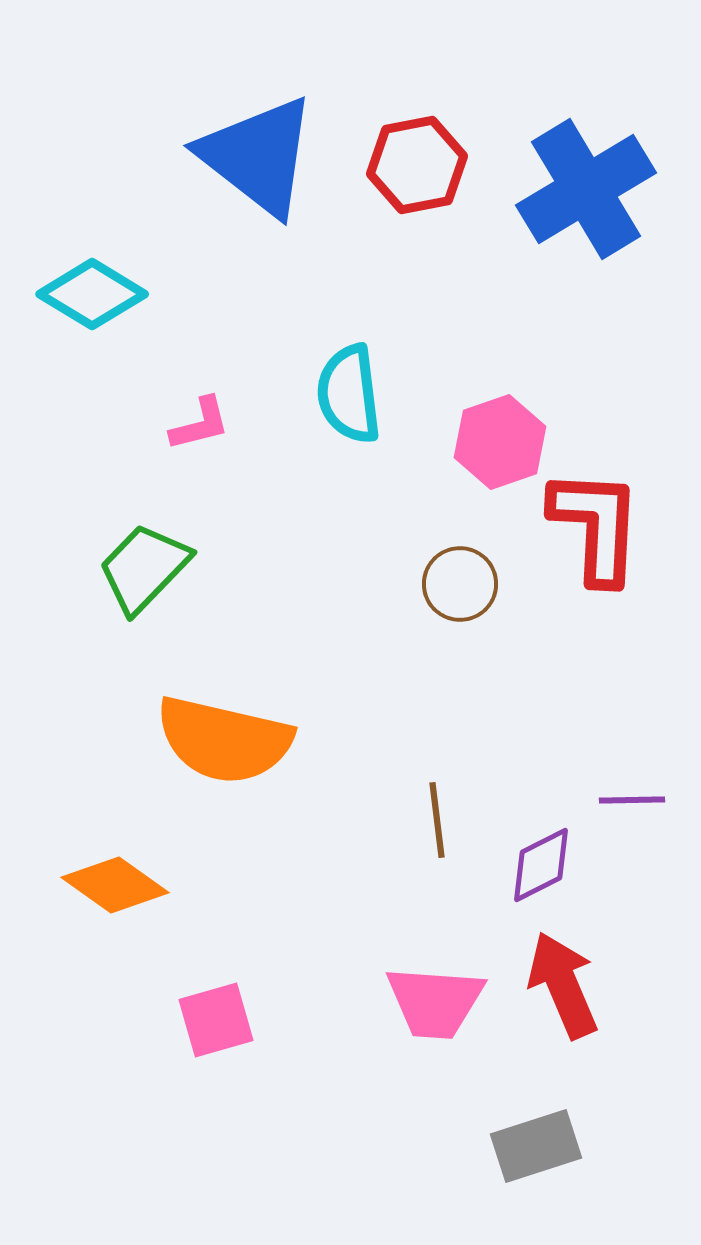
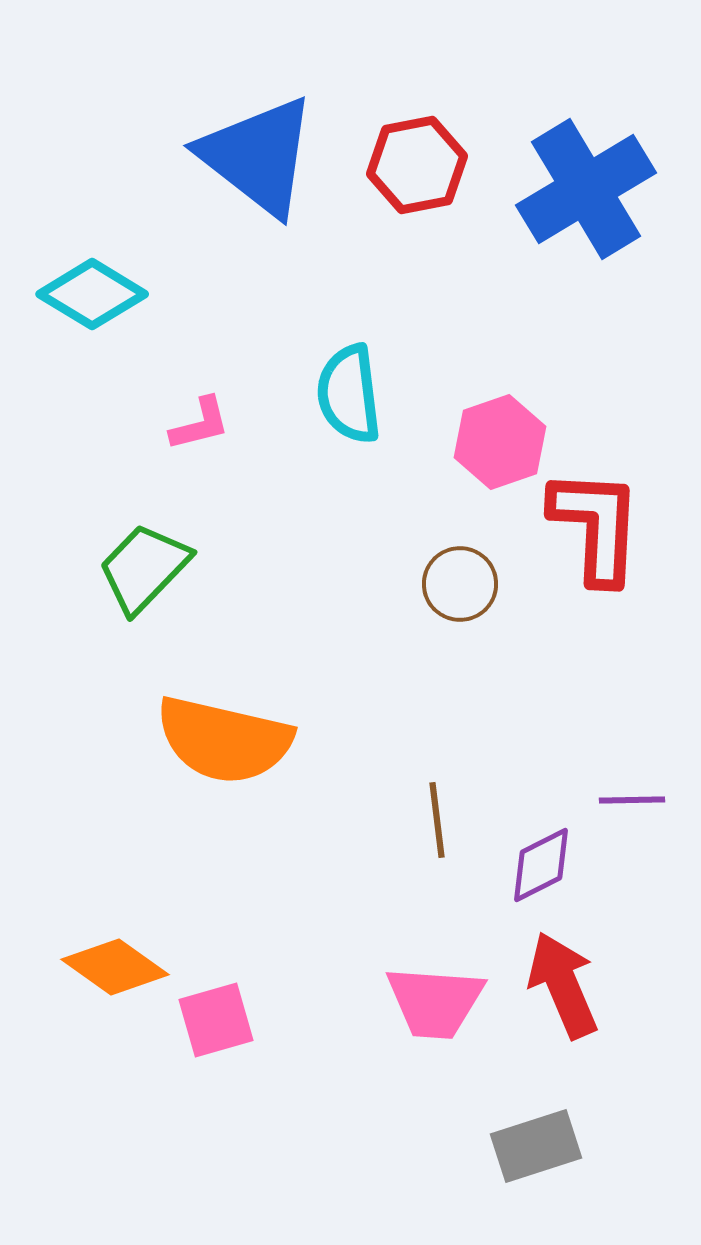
orange diamond: moved 82 px down
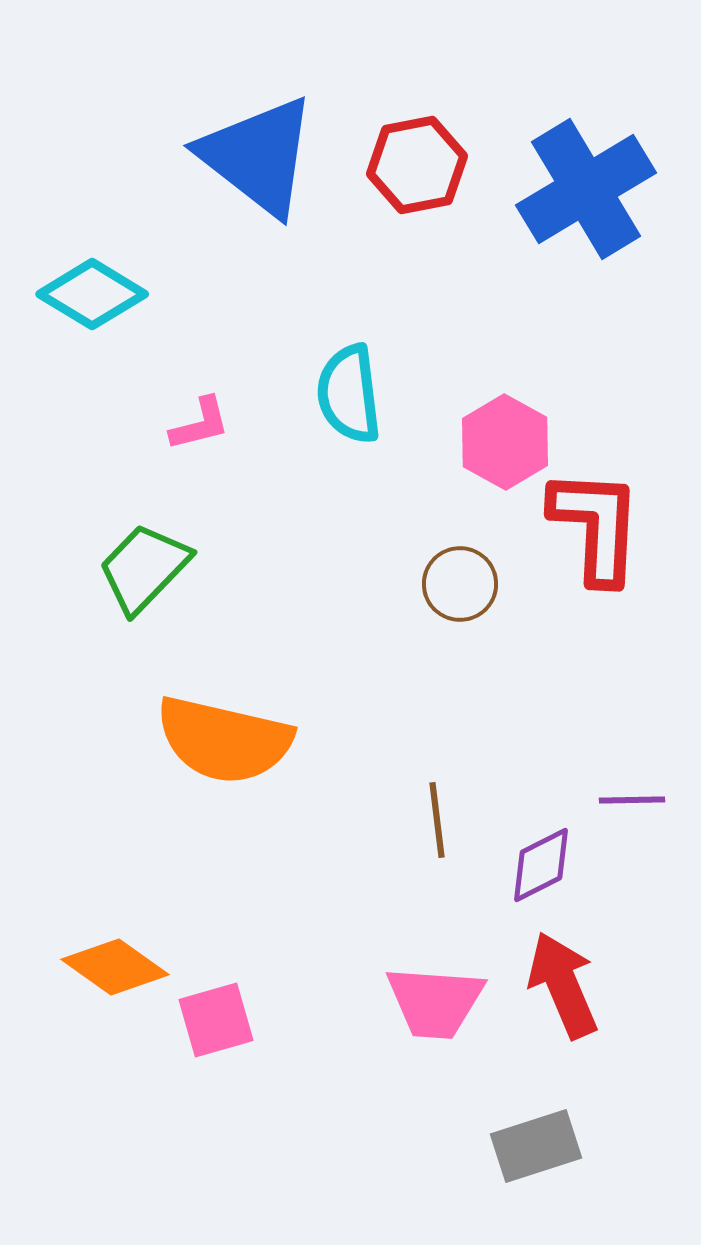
pink hexagon: moved 5 px right; rotated 12 degrees counterclockwise
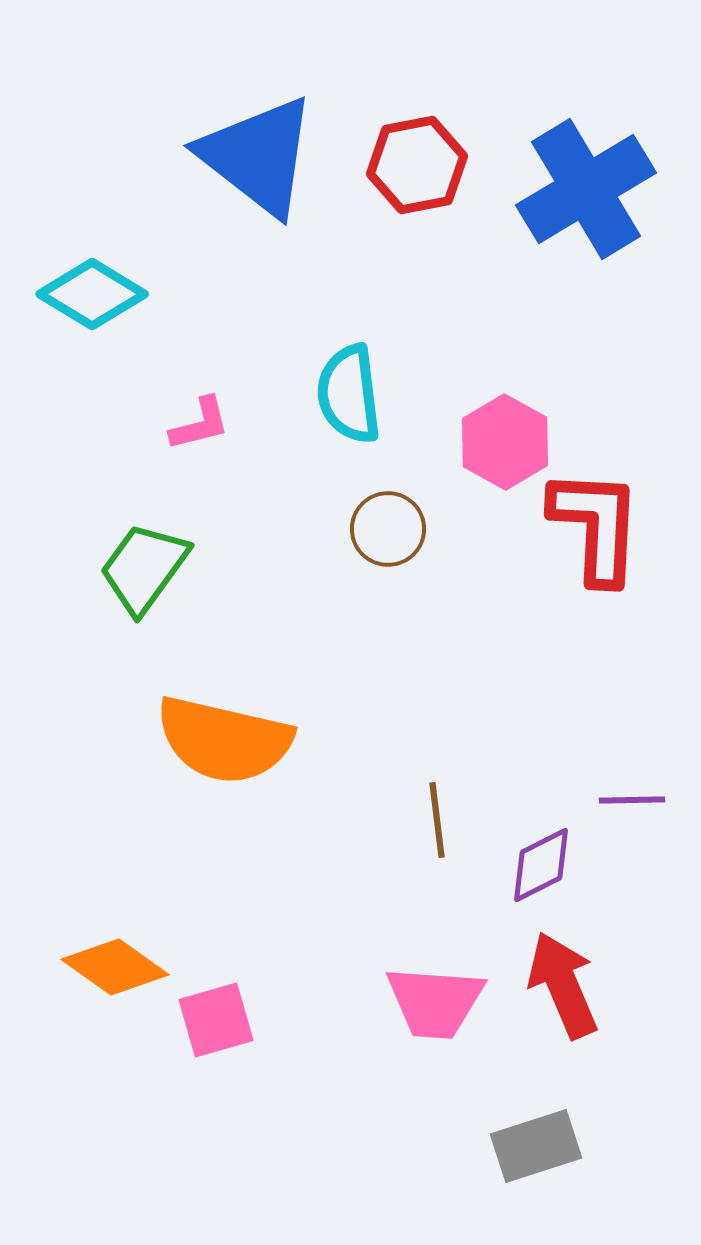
green trapezoid: rotated 8 degrees counterclockwise
brown circle: moved 72 px left, 55 px up
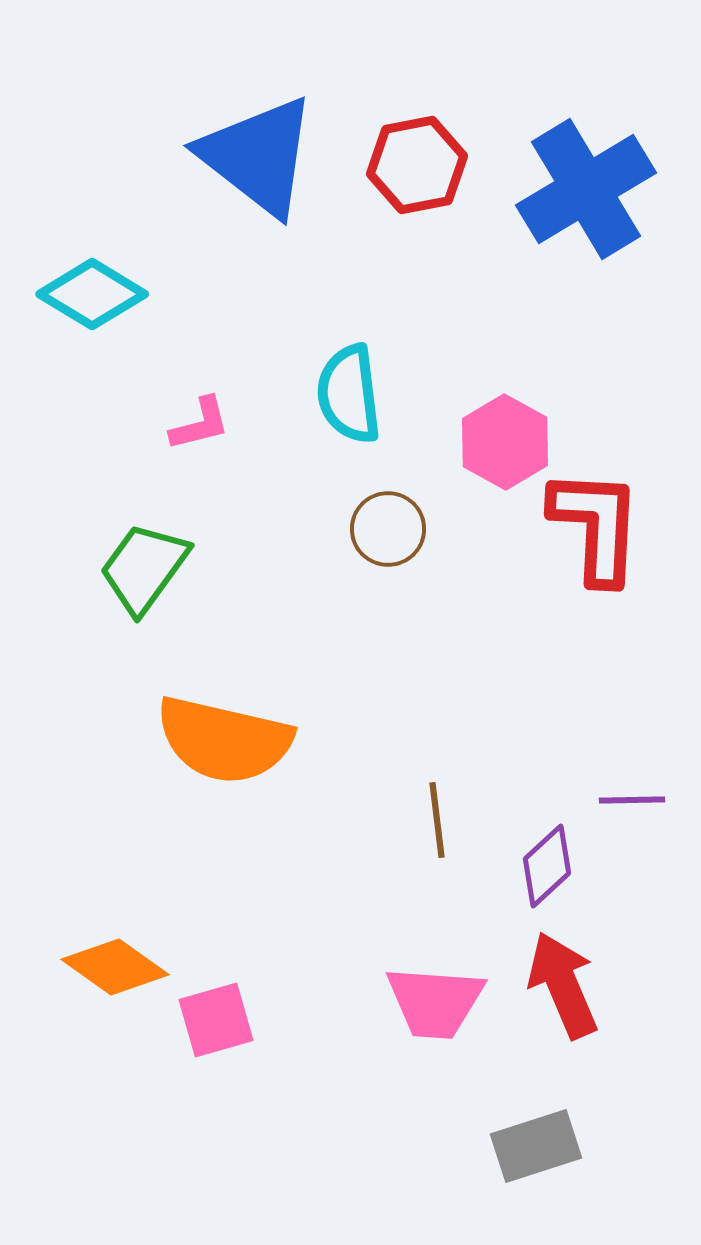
purple diamond: moved 6 px right, 1 px down; rotated 16 degrees counterclockwise
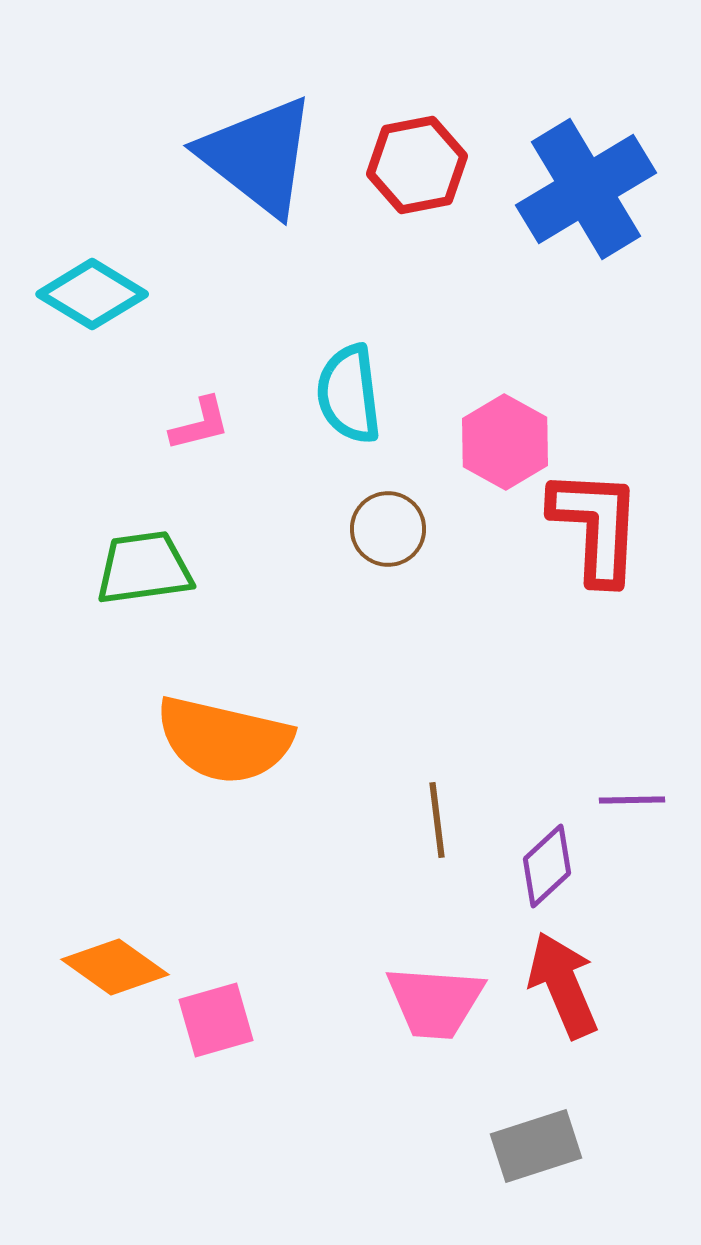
green trapezoid: rotated 46 degrees clockwise
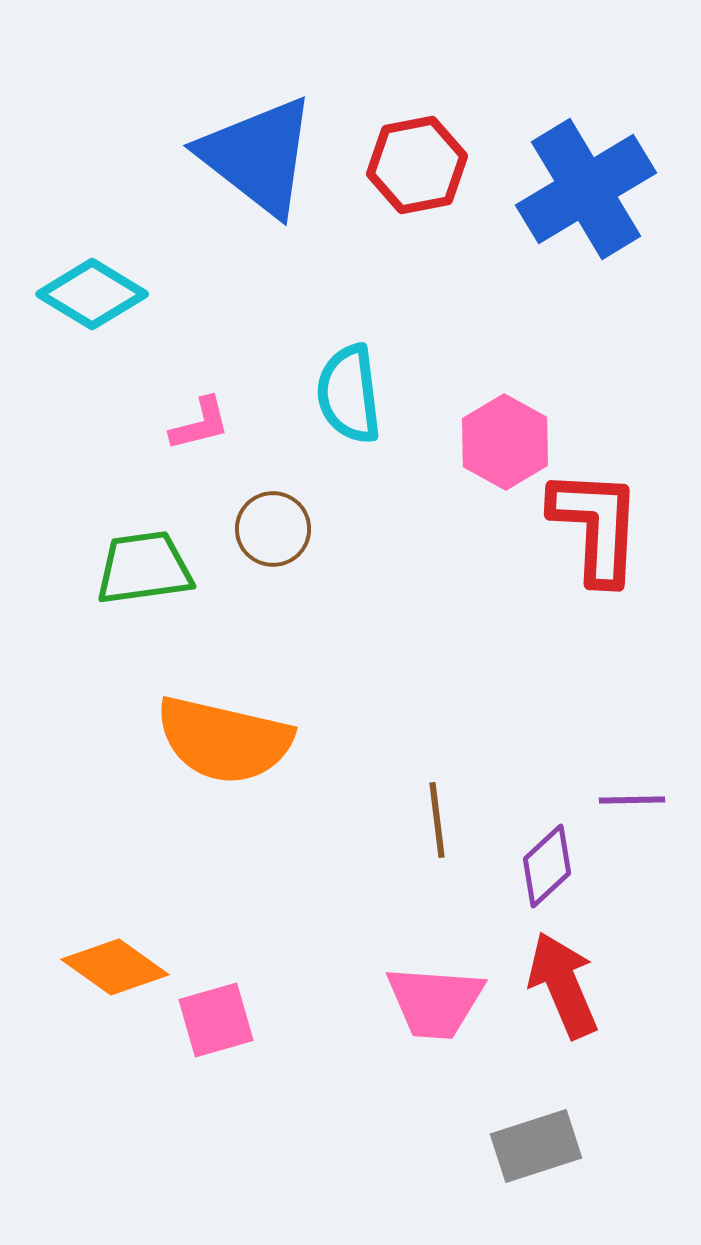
brown circle: moved 115 px left
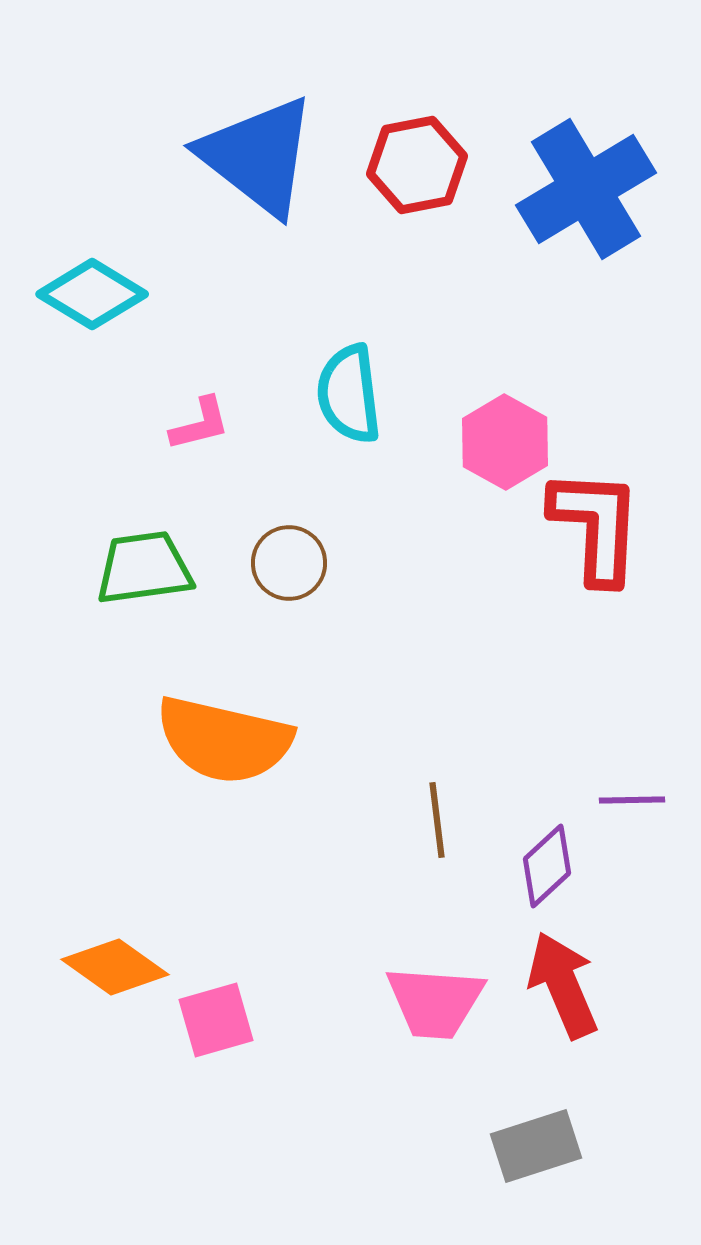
brown circle: moved 16 px right, 34 px down
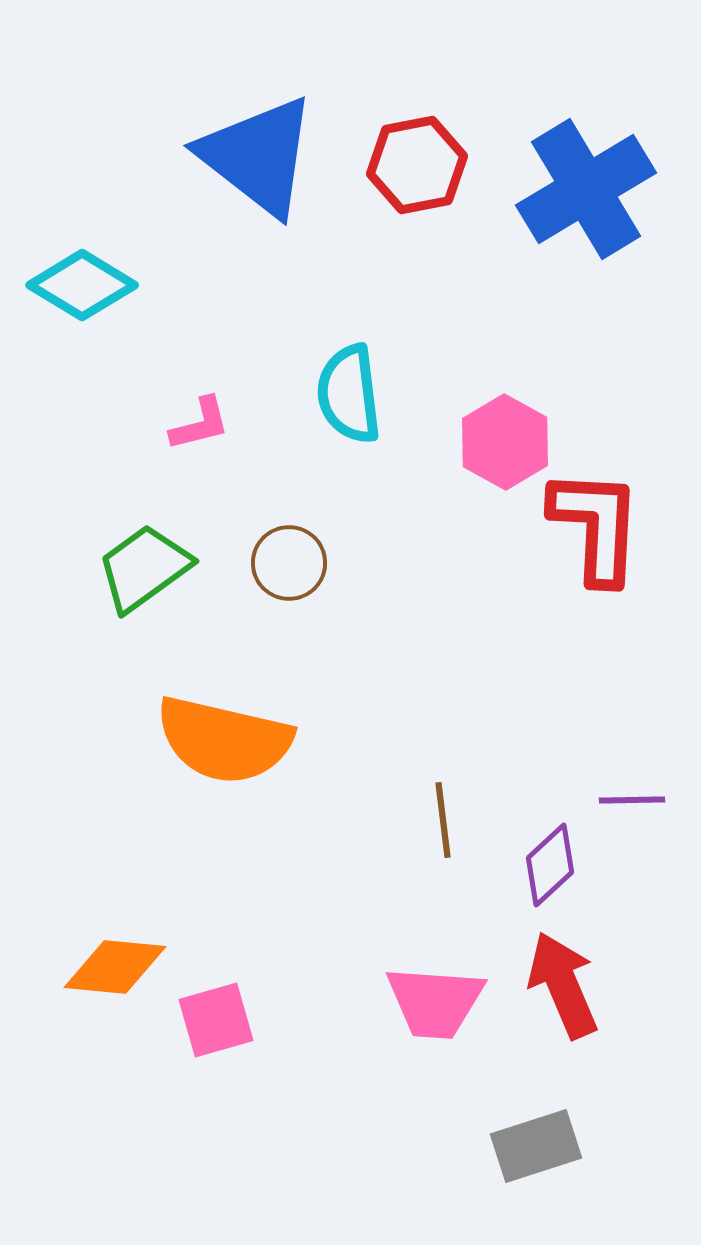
cyan diamond: moved 10 px left, 9 px up
green trapezoid: rotated 28 degrees counterclockwise
brown line: moved 6 px right
purple diamond: moved 3 px right, 1 px up
orange diamond: rotated 30 degrees counterclockwise
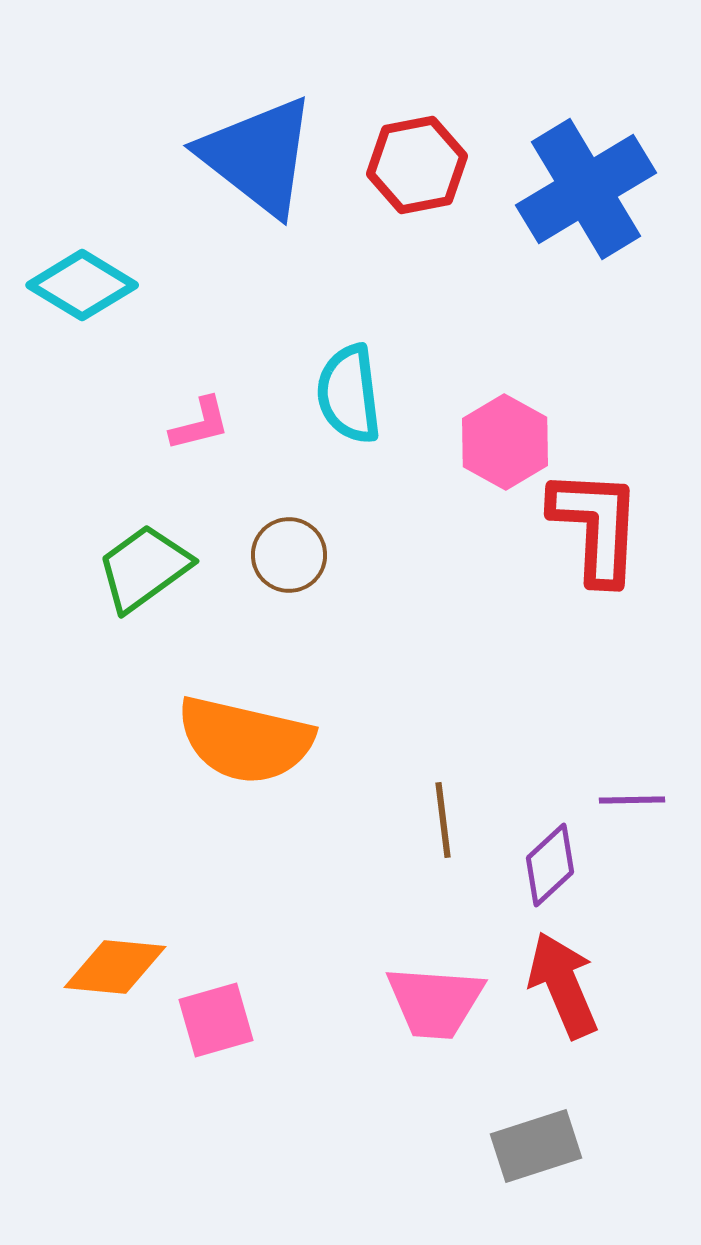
brown circle: moved 8 px up
orange semicircle: moved 21 px right
